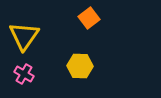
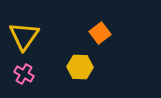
orange square: moved 11 px right, 15 px down
yellow hexagon: moved 1 px down
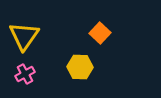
orange square: rotated 10 degrees counterclockwise
pink cross: moved 1 px right; rotated 30 degrees clockwise
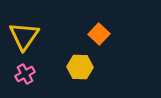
orange square: moved 1 px left, 1 px down
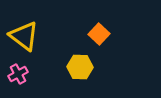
yellow triangle: rotated 28 degrees counterclockwise
pink cross: moved 7 px left
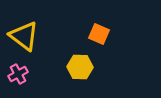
orange square: rotated 20 degrees counterclockwise
